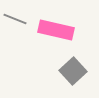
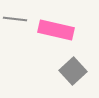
gray line: rotated 15 degrees counterclockwise
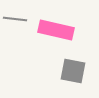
gray square: rotated 36 degrees counterclockwise
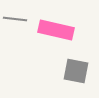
gray square: moved 3 px right
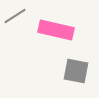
gray line: moved 3 px up; rotated 40 degrees counterclockwise
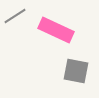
pink rectangle: rotated 12 degrees clockwise
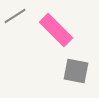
pink rectangle: rotated 20 degrees clockwise
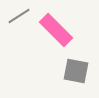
gray line: moved 4 px right
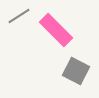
gray square: rotated 16 degrees clockwise
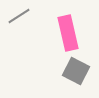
pink rectangle: moved 12 px right, 3 px down; rotated 32 degrees clockwise
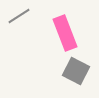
pink rectangle: moved 3 px left; rotated 8 degrees counterclockwise
